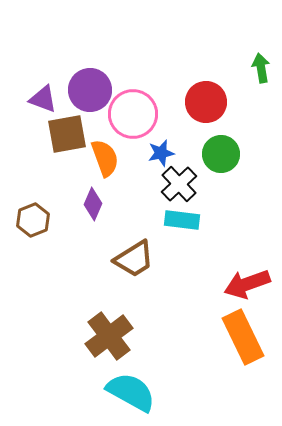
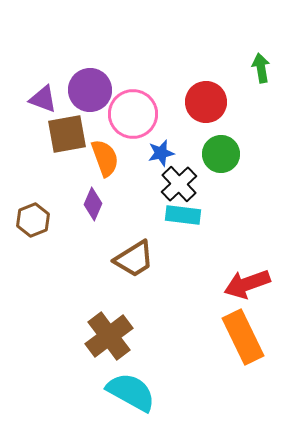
cyan rectangle: moved 1 px right, 5 px up
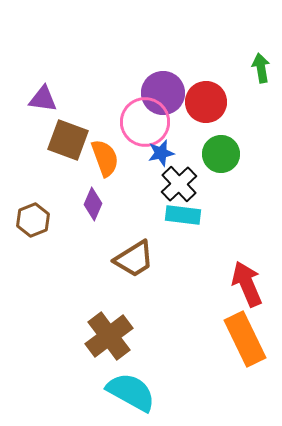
purple circle: moved 73 px right, 3 px down
purple triangle: rotated 12 degrees counterclockwise
pink circle: moved 12 px right, 8 px down
brown square: moved 1 px right, 6 px down; rotated 30 degrees clockwise
red arrow: rotated 87 degrees clockwise
orange rectangle: moved 2 px right, 2 px down
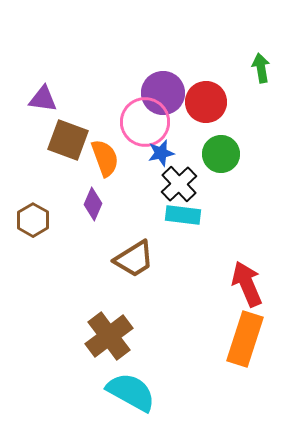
brown hexagon: rotated 8 degrees counterclockwise
orange rectangle: rotated 44 degrees clockwise
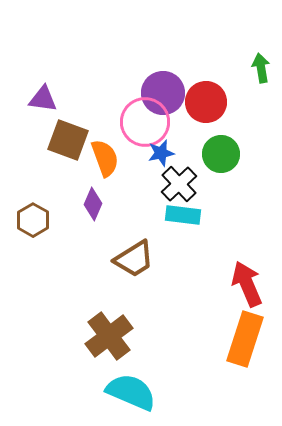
cyan semicircle: rotated 6 degrees counterclockwise
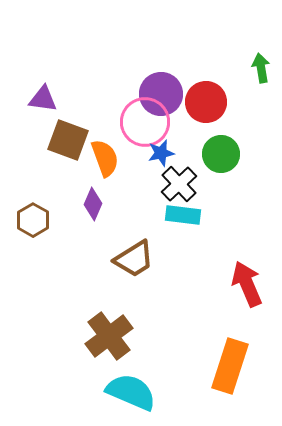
purple circle: moved 2 px left, 1 px down
orange rectangle: moved 15 px left, 27 px down
